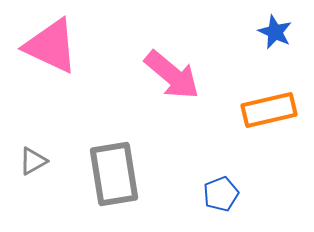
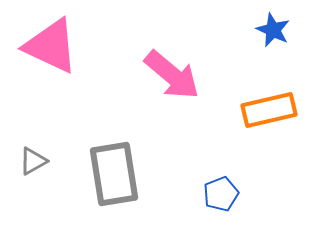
blue star: moved 2 px left, 2 px up
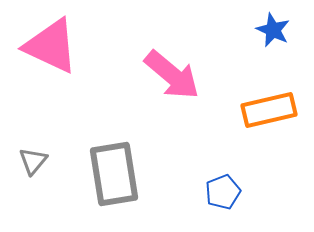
gray triangle: rotated 20 degrees counterclockwise
blue pentagon: moved 2 px right, 2 px up
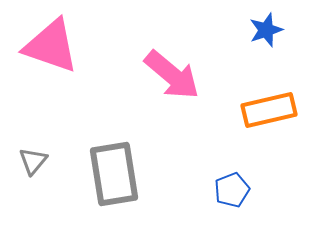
blue star: moved 7 px left; rotated 28 degrees clockwise
pink triangle: rotated 6 degrees counterclockwise
blue pentagon: moved 9 px right, 2 px up
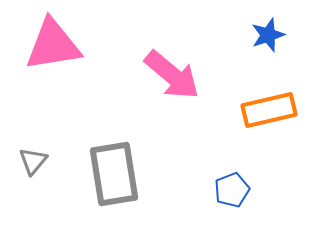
blue star: moved 2 px right, 5 px down
pink triangle: moved 2 px right, 1 px up; rotated 28 degrees counterclockwise
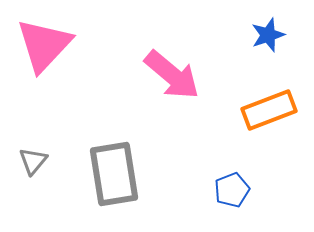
pink triangle: moved 9 px left; rotated 38 degrees counterclockwise
orange rectangle: rotated 8 degrees counterclockwise
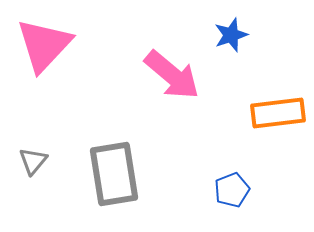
blue star: moved 37 px left
orange rectangle: moved 9 px right, 3 px down; rotated 14 degrees clockwise
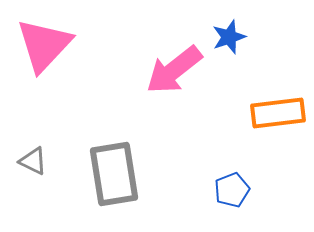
blue star: moved 2 px left, 2 px down
pink arrow: moved 2 px right, 5 px up; rotated 102 degrees clockwise
gray triangle: rotated 44 degrees counterclockwise
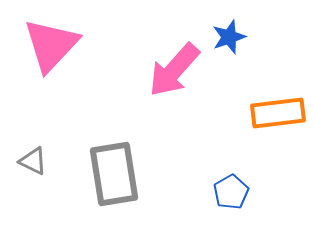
pink triangle: moved 7 px right
pink arrow: rotated 10 degrees counterclockwise
blue pentagon: moved 1 px left, 2 px down; rotated 8 degrees counterclockwise
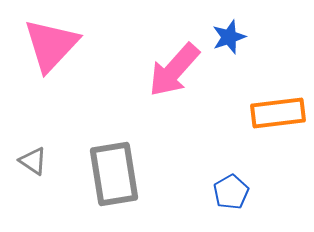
gray triangle: rotated 8 degrees clockwise
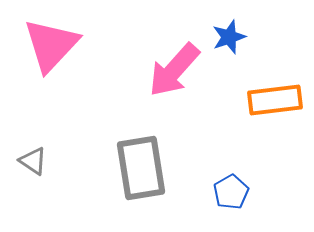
orange rectangle: moved 3 px left, 13 px up
gray rectangle: moved 27 px right, 6 px up
